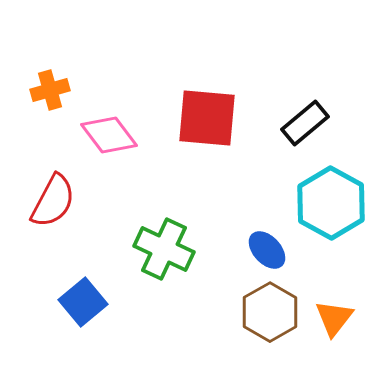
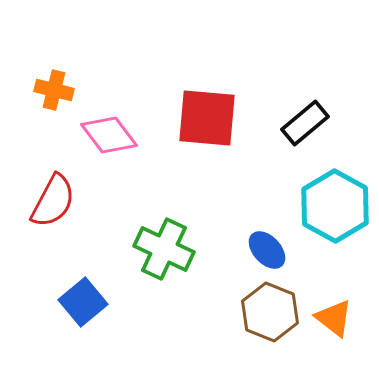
orange cross: moved 4 px right; rotated 30 degrees clockwise
cyan hexagon: moved 4 px right, 3 px down
brown hexagon: rotated 8 degrees counterclockwise
orange triangle: rotated 30 degrees counterclockwise
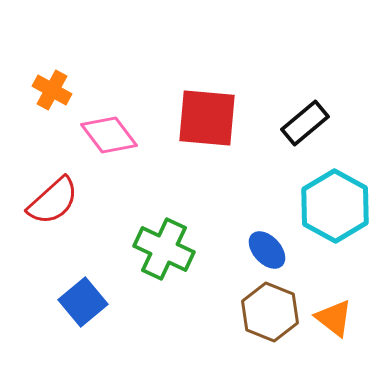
orange cross: moved 2 px left; rotated 15 degrees clockwise
red semicircle: rotated 20 degrees clockwise
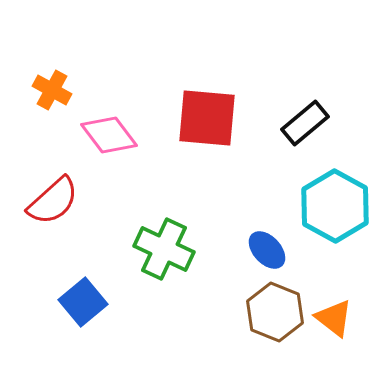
brown hexagon: moved 5 px right
